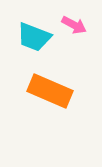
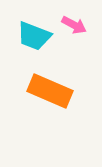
cyan trapezoid: moved 1 px up
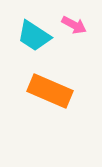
cyan trapezoid: rotated 12 degrees clockwise
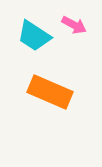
orange rectangle: moved 1 px down
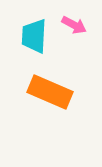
cyan trapezoid: rotated 60 degrees clockwise
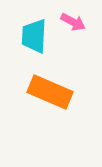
pink arrow: moved 1 px left, 3 px up
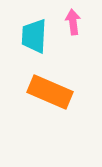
pink arrow: rotated 125 degrees counterclockwise
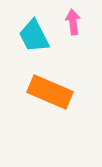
cyan trapezoid: rotated 30 degrees counterclockwise
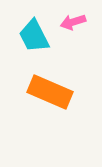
pink arrow: rotated 100 degrees counterclockwise
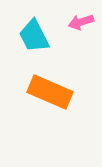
pink arrow: moved 8 px right
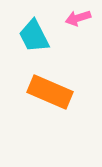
pink arrow: moved 3 px left, 4 px up
